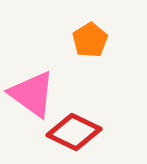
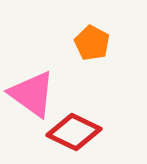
orange pentagon: moved 2 px right, 3 px down; rotated 12 degrees counterclockwise
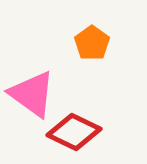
orange pentagon: rotated 8 degrees clockwise
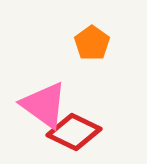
pink triangle: moved 12 px right, 11 px down
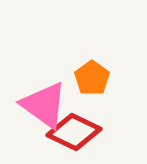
orange pentagon: moved 35 px down
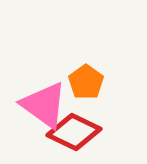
orange pentagon: moved 6 px left, 4 px down
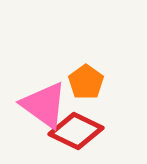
red diamond: moved 2 px right, 1 px up
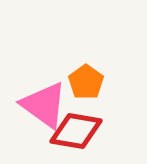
red diamond: rotated 16 degrees counterclockwise
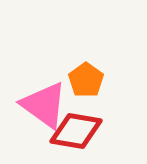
orange pentagon: moved 2 px up
